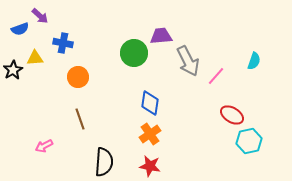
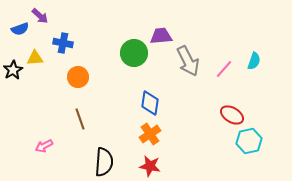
pink line: moved 8 px right, 7 px up
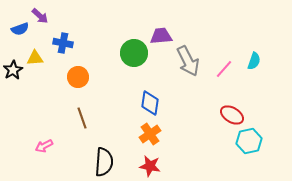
brown line: moved 2 px right, 1 px up
